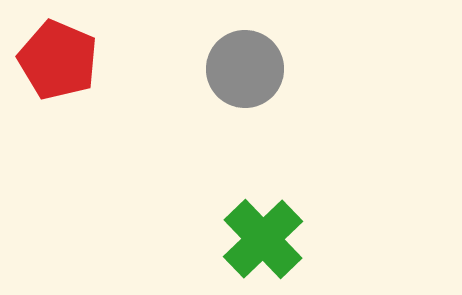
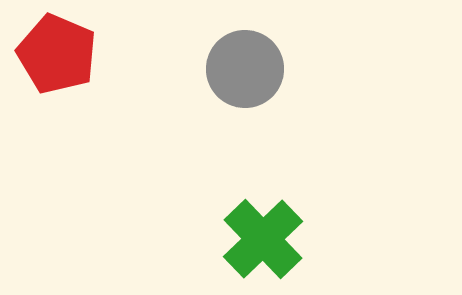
red pentagon: moved 1 px left, 6 px up
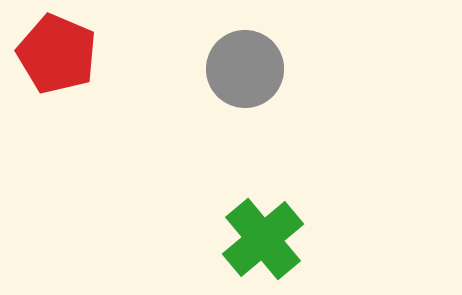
green cross: rotated 4 degrees clockwise
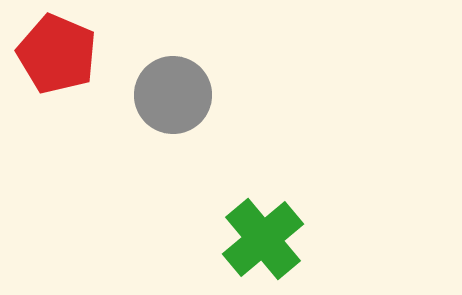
gray circle: moved 72 px left, 26 px down
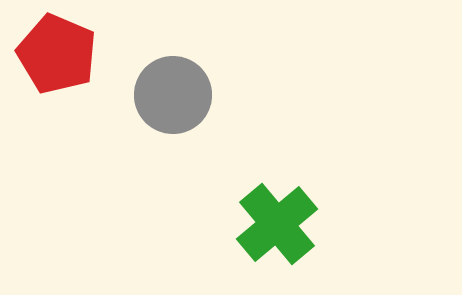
green cross: moved 14 px right, 15 px up
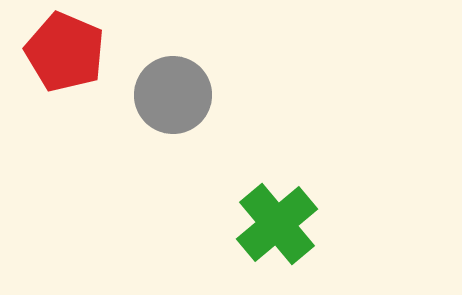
red pentagon: moved 8 px right, 2 px up
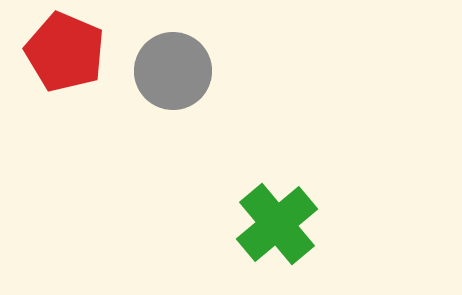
gray circle: moved 24 px up
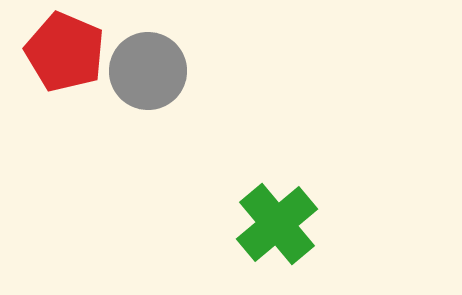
gray circle: moved 25 px left
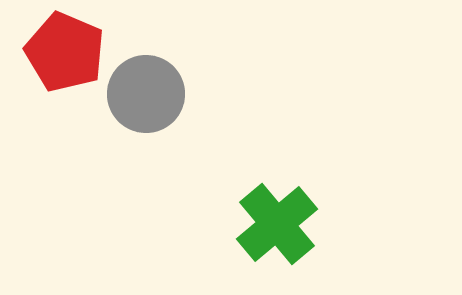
gray circle: moved 2 px left, 23 px down
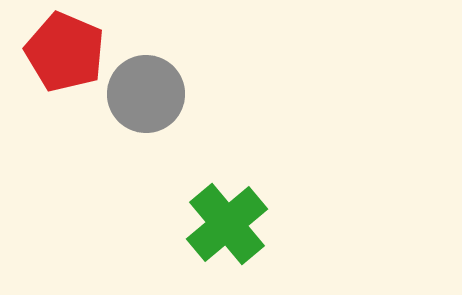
green cross: moved 50 px left
